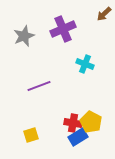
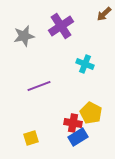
purple cross: moved 2 px left, 3 px up; rotated 10 degrees counterclockwise
gray star: rotated 10 degrees clockwise
yellow pentagon: moved 9 px up
yellow square: moved 3 px down
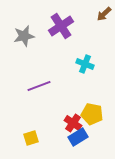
yellow pentagon: moved 1 px right, 1 px down; rotated 15 degrees counterclockwise
red cross: rotated 24 degrees clockwise
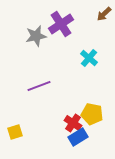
purple cross: moved 2 px up
gray star: moved 12 px right
cyan cross: moved 4 px right, 6 px up; rotated 18 degrees clockwise
yellow square: moved 16 px left, 6 px up
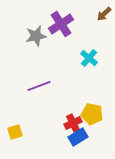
red cross: rotated 30 degrees clockwise
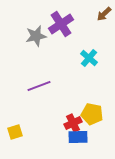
blue rectangle: rotated 30 degrees clockwise
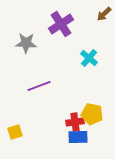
gray star: moved 10 px left, 7 px down; rotated 15 degrees clockwise
red cross: moved 2 px right, 1 px up; rotated 18 degrees clockwise
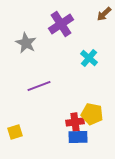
gray star: rotated 25 degrees clockwise
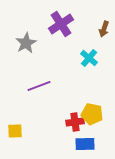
brown arrow: moved 15 px down; rotated 28 degrees counterclockwise
gray star: rotated 15 degrees clockwise
yellow square: moved 1 px up; rotated 14 degrees clockwise
blue rectangle: moved 7 px right, 7 px down
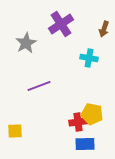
cyan cross: rotated 30 degrees counterclockwise
red cross: moved 3 px right
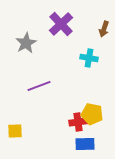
purple cross: rotated 10 degrees counterclockwise
